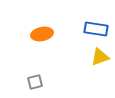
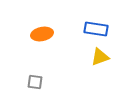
gray square: rotated 21 degrees clockwise
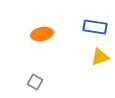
blue rectangle: moved 1 px left, 2 px up
gray square: rotated 21 degrees clockwise
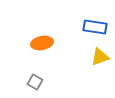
orange ellipse: moved 9 px down
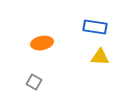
yellow triangle: rotated 24 degrees clockwise
gray square: moved 1 px left
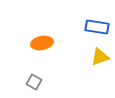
blue rectangle: moved 2 px right
yellow triangle: rotated 24 degrees counterclockwise
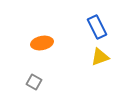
blue rectangle: rotated 55 degrees clockwise
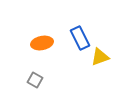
blue rectangle: moved 17 px left, 11 px down
gray square: moved 1 px right, 2 px up
